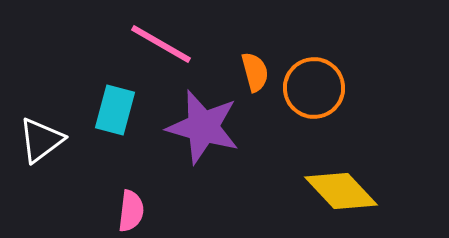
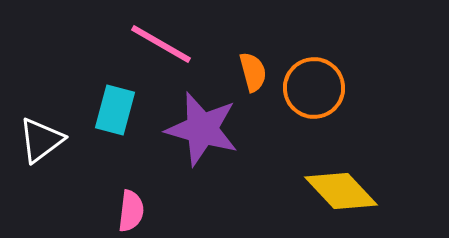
orange semicircle: moved 2 px left
purple star: moved 1 px left, 2 px down
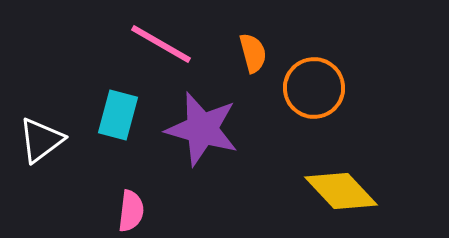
orange semicircle: moved 19 px up
cyan rectangle: moved 3 px right, 5 px down
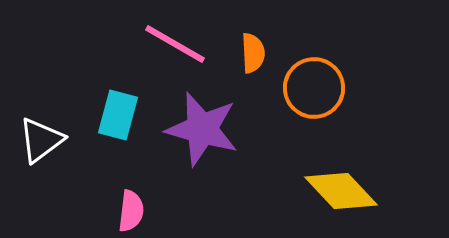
pink line: moved 14 px right
orange semicircle: rotated 12 degrees clockwise
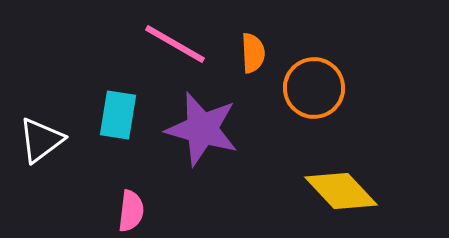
cyan rectangle: rotated 6 degrees counterclockwise
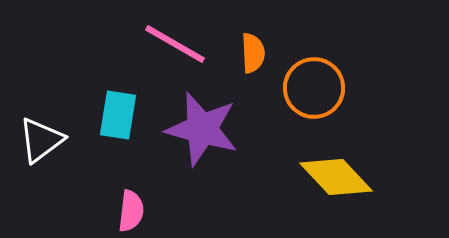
yellow diamond: moved 5 px left, 14 px up
